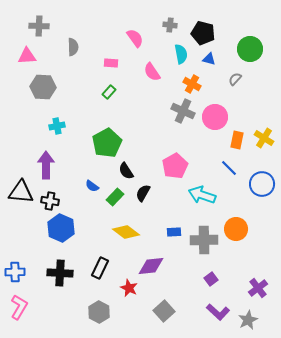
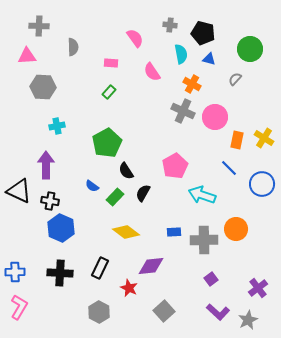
black triangle at (21, 192): moved 2 px left, 1 px up; rotated 20 degrees clockwise
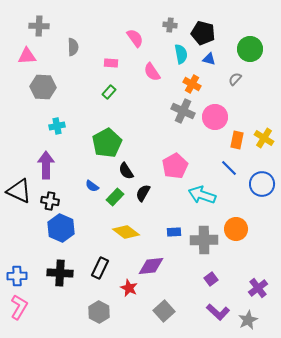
blue cross at (15, 272): moved 2 px right, 4 px down
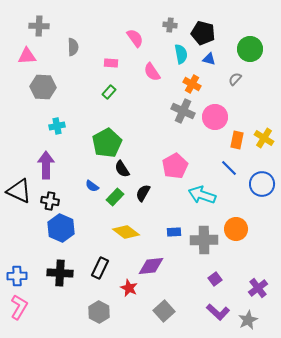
black semicircle at (126, 171): moved 4 px left, 2 px up
purple square at (211, 279): moved 4 px right
